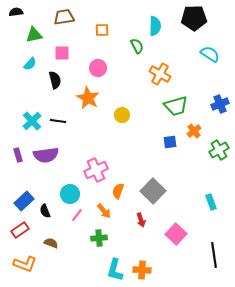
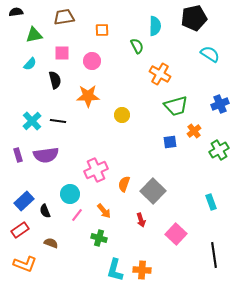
black pentagon at (194, 18): rotated 10 degrees counterclockwise
pink circle at (98, 68): moved 6 px left, 7 px up
orange star at (88, 98): moved 2 px up; rotated 30 degrees counterclockwise
orange semicircle at (118, 191): moved 6 px right, 7 px up
green cross at (99, 238): rotated 21 degrees clockwise
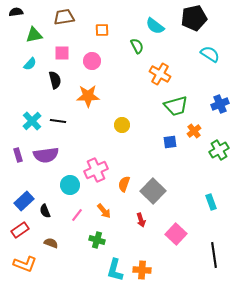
cyan semicircle at (155, 26): rotated 126 degrees clockwise
yellow circle at (122, 115): moved 10 px down
cyan circle at (70, 194): moved 9 px up
green cross at (99, 238): moved 2 px left, 2 px down
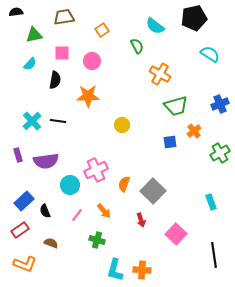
orange square at (102, 30): rotated 32 degrees counterclockwise
black semicircle at (55, 80): rotated 24 degrees clockwise
green cross at (219, 150): moved 1 px right, 3 px down
purple semicircle at (46, 155): moved 6 px down
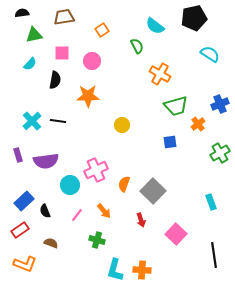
black semicircle at (16, 12): moved 6 px right, 1 px down
orange cross at (194, 131): moved 4 px right, 7 px up
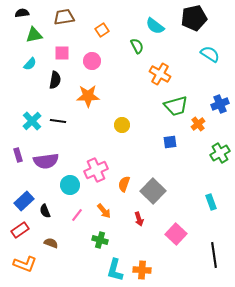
red arrow at (141, 220): moved 2 px left, 1 px up
green cross at (97, 240): moved 3 px right
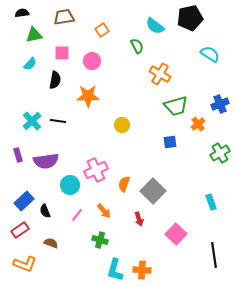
black pentagon at (194, 18): moved 4 px left
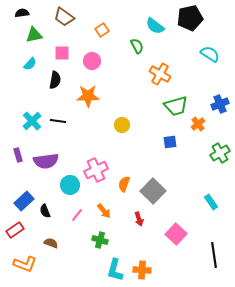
brown trapezoid at (64, 17): rotated 135 degrees counterclockwise
cyan rectangle at (211, 202): rotated 14 degrees counterclockwise
red rectangle at (20, 230): moved 5 px left
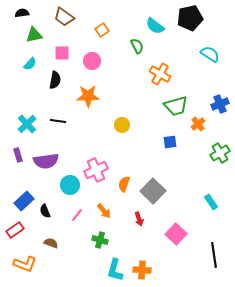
cyan cross at (32, 121): moved 5 px left, 3 px down
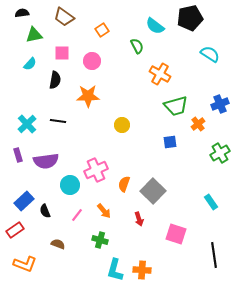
pink square at (176, 234): rotated 25 degrees counterclockwise
brown semicircle at (51, 243): moved 7 px right, 1 px down
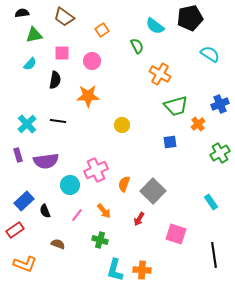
red arrow at (139, 219): rotated 48 degrees clockwise
